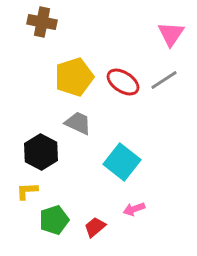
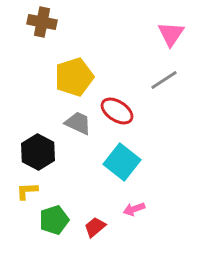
red ellipse: moved 6 px left, 29 px down
black hexagon: moved 3 px left
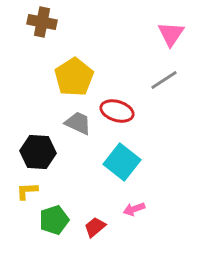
yellow pentagon: rotated 15 degrees counterclockwise
red ellipse: rotated 16 degrees counterclockwise
black hexagon: rotated 24 degrees counterclockwise
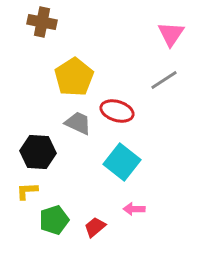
pink arrow: rotated 20 degrees clockwise
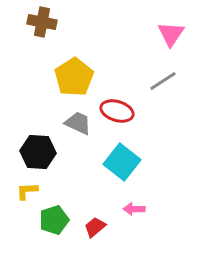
gray line: moved 1 px left, 1 px down
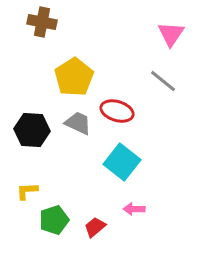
gray line: rotated 72 degrees clockwise
black hexagon: moved 6 px left, 22 px up
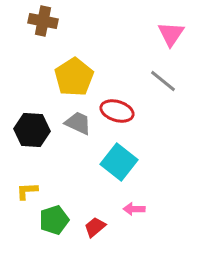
brown cross: moved 1 px right, 1 px up
cyan square: moved 3 px left
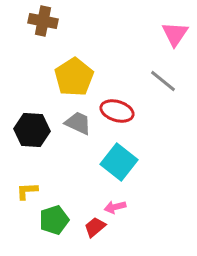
pink triangle: moved 4 px right
pink arrow: moved 19 px left, 2 px up; rotated 15 degrees counterclockwise
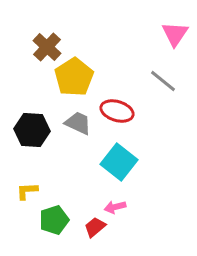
brown cross: moved 4 px right, 26 px down; rotated 32 degrees clockwise
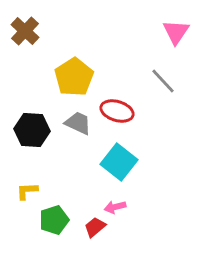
pink triangle: moved 1 px right, 2 px up
brown cross: moved 22 px left, 16 px up
gray line: rotated 8 degrees clockwise
